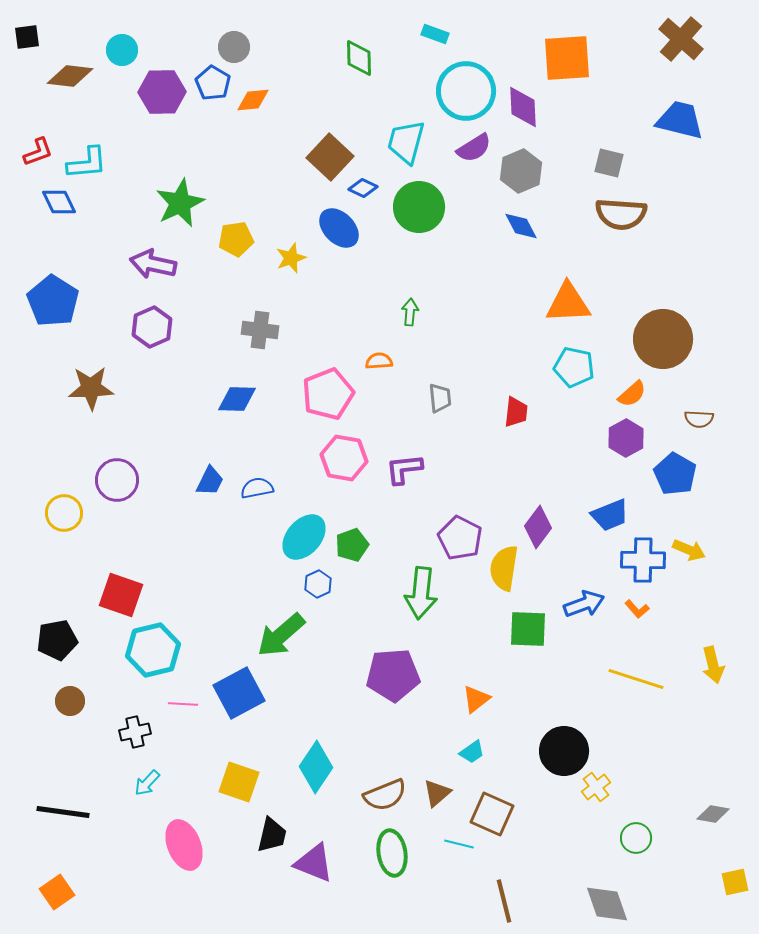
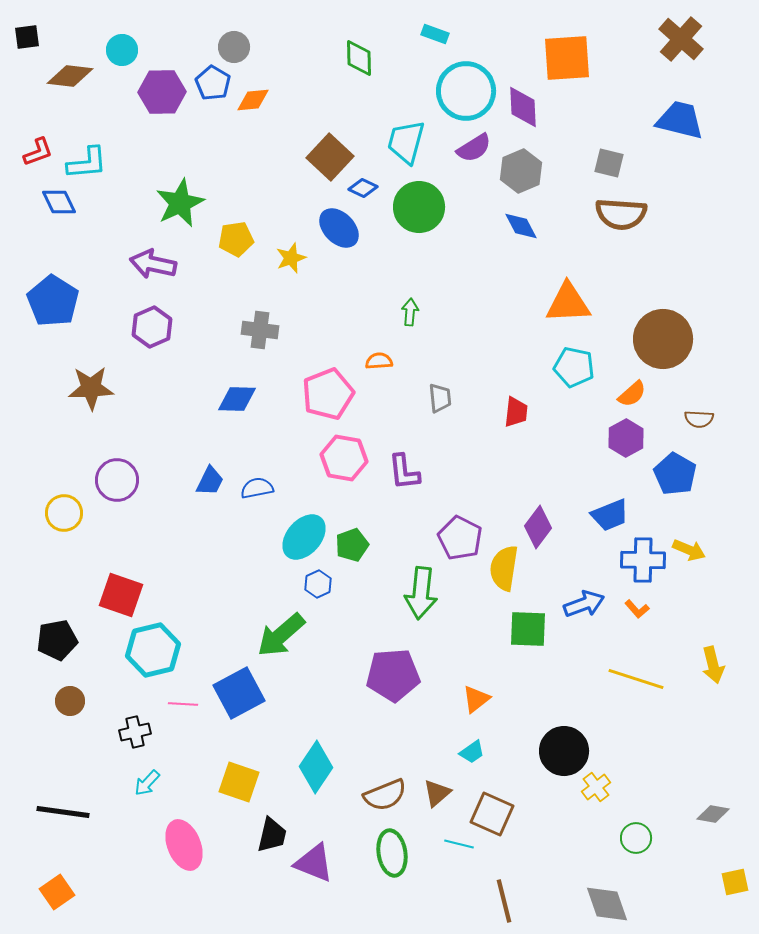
purple L-shape at (404, 469): moved 3 px down; rotated 90 degrees counterclockwise
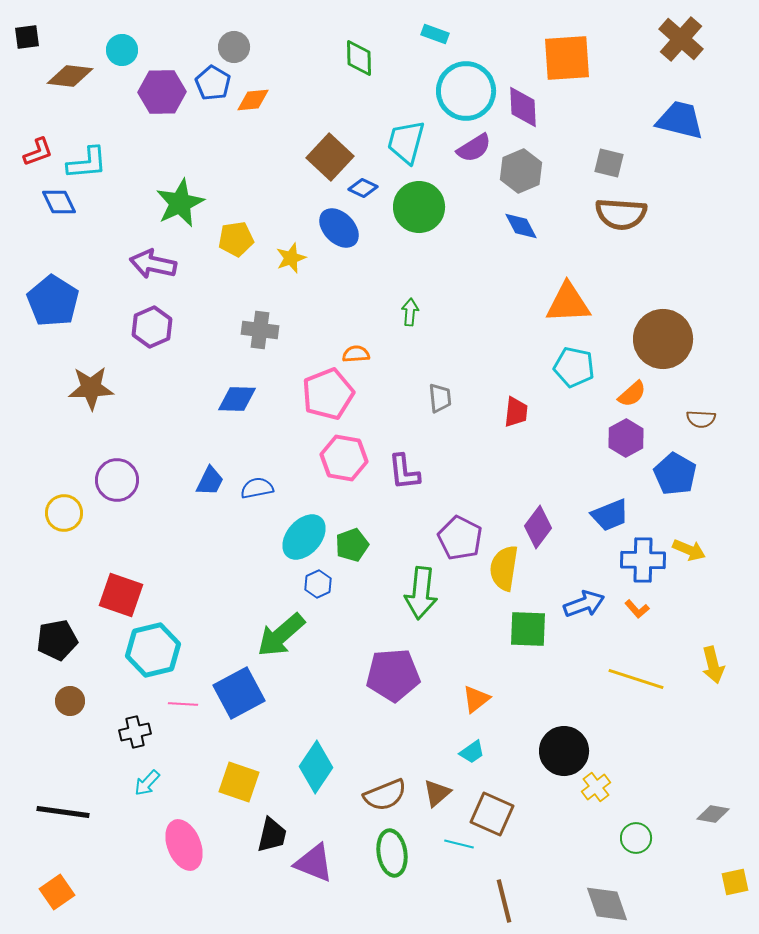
orange semicircle at (379, 361): moved 23 px left, 7 px up
brown semicircle at (699, 419): moved 2 px right
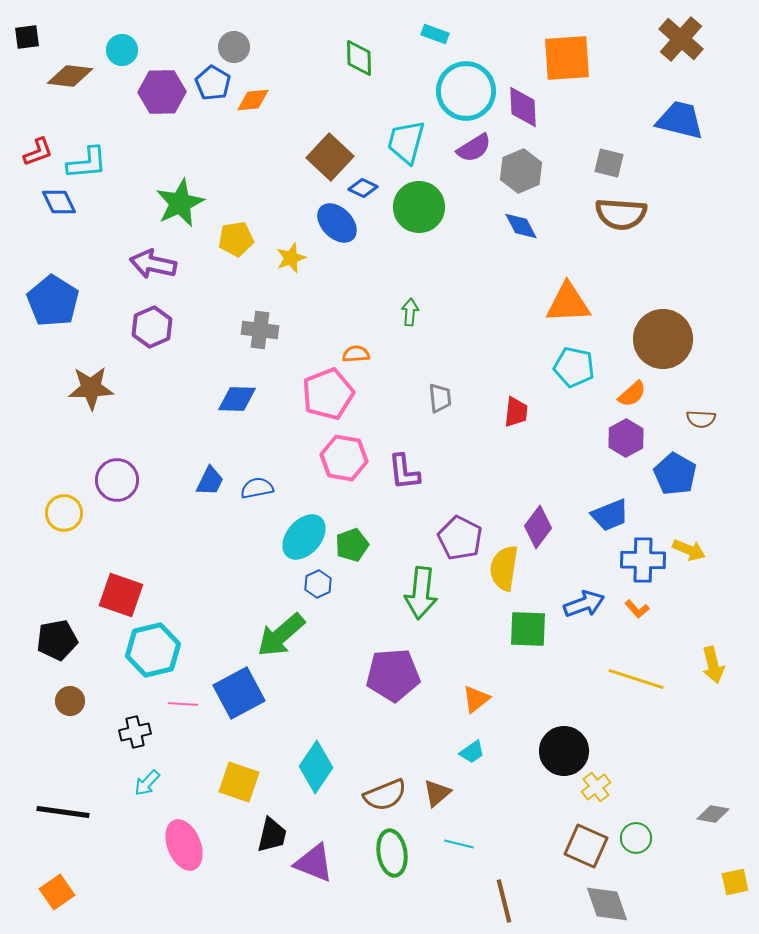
blue ellipse at (339, 228): moved 2 px left, 5 px up
brown square at (492, 814): moved 94 px right, 32 px down
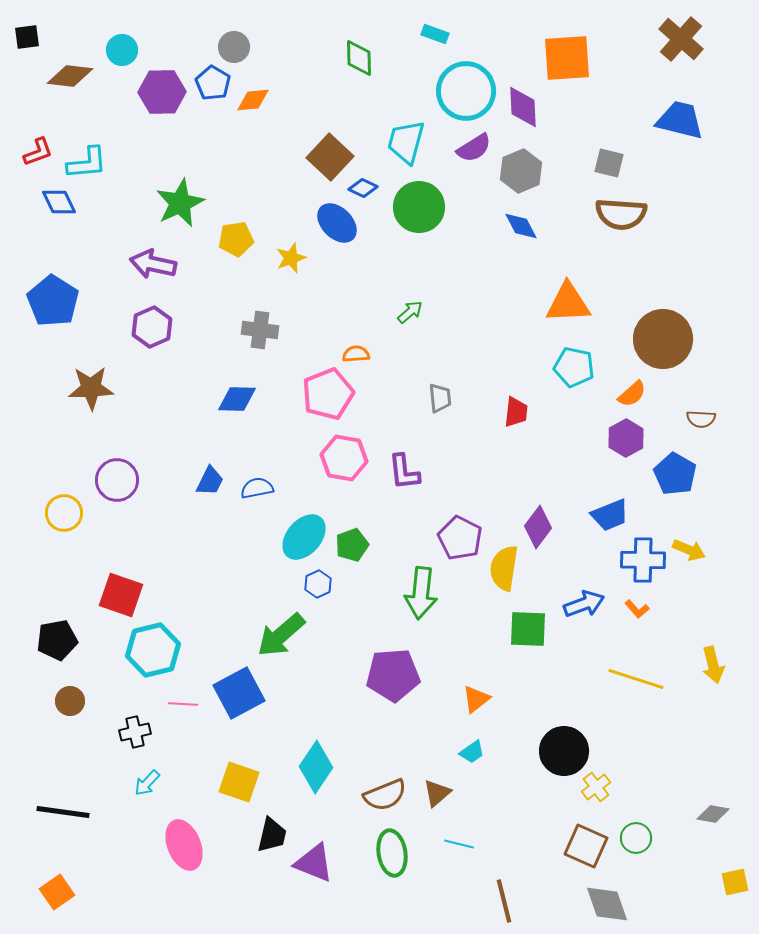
green arrow at (410, 312): rotated 44 degrees clockwise
